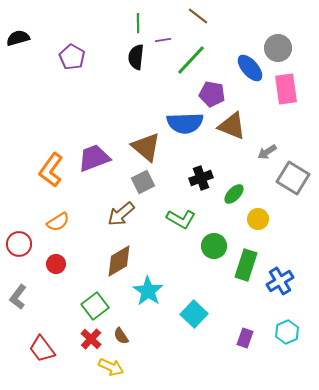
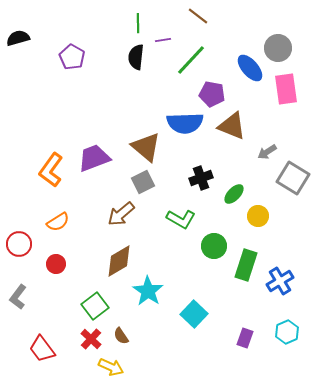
yellow circle at (258, 219): moved 3 px up
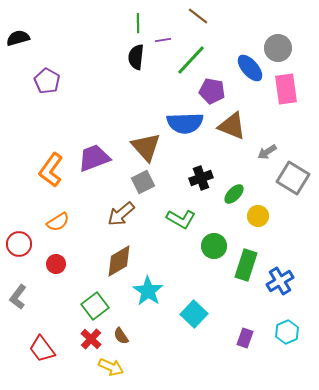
purple pentagon at (72, 57): moved 25 px left, 24 px down
purple pentagon at (212, 94): moved 3 px up
brown triangle at (146, 147): rotated 8 degrees clockwise
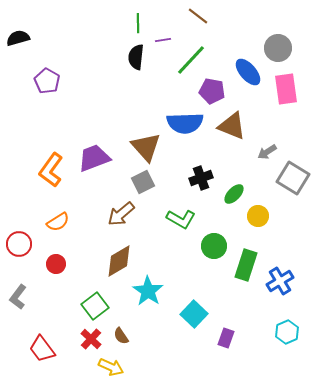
blue ellipse at (250, 68): moved 2 px left, 4 px down
purple rectangle at (245, 338): moved 19 px left
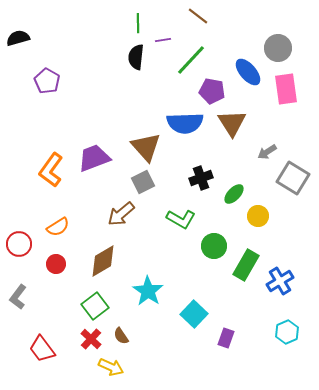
brown triangle at (232, 126): moved 3 px up; rotated 36 degrees clockwise
orange semicircle at (58, 222): moved 5 px down
brown diamond at (119, 261): moved 16 px left
green rectangle at (246, 265): rotated 12 degrees clockwise
